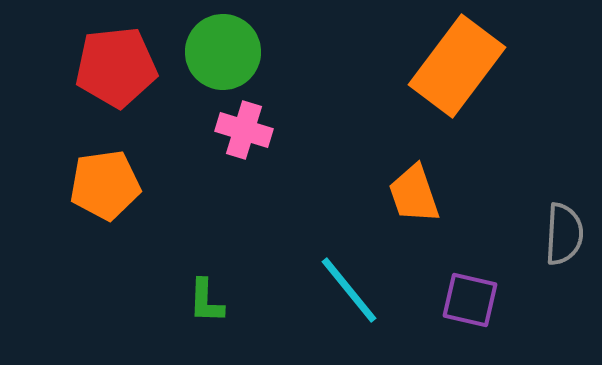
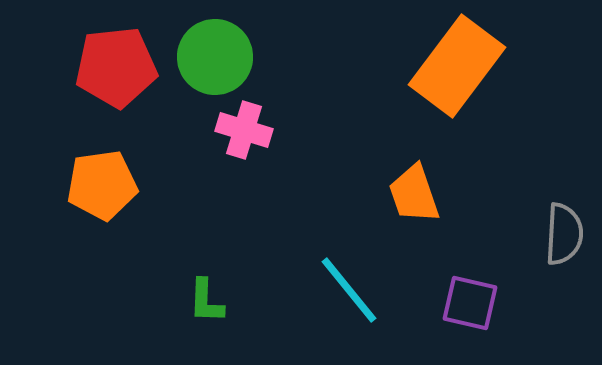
green circle: moved 8 px left, 5 px down
orange pentagon: moved 3 px left
purple square: moved 3 px down
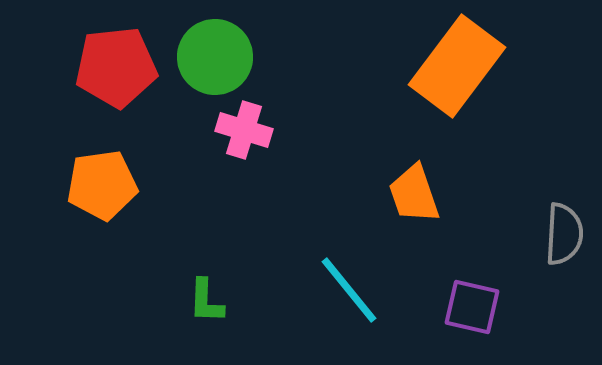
purple square: moved 2 px right, 4 px down
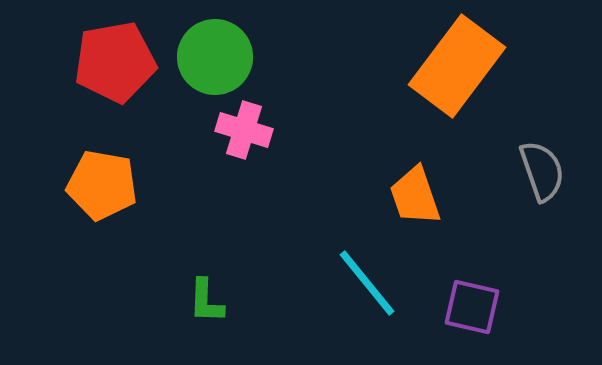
red pentagon: moved 1 px left, 5 px up; rotated 4 degrees counterclockwise
orange pentagon: rotated 18 degrees clockwise
orange trapezoid: moved 1 px right, 2 px down
gray semicircle: moved 22 px left, 63 px up; rotated 22 degrees counterclockwise
cyan line: moved 18 px right, 7 px up
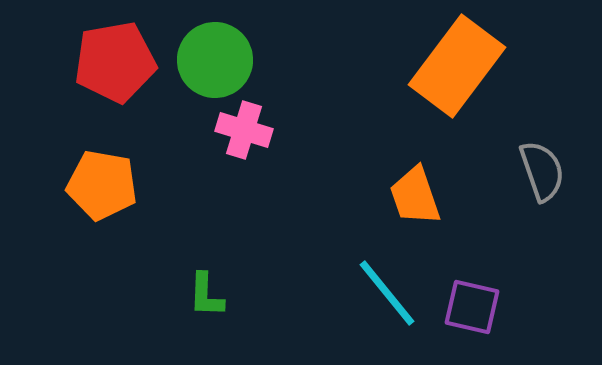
green circle: moved 3 px down
cyan line: moved 20 px right, 10 px down
green L-shape: moved 6 px up
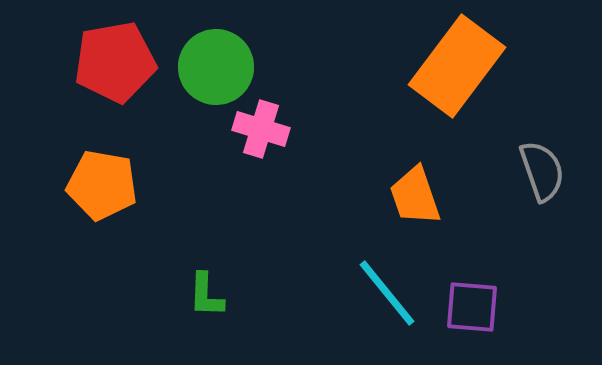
green circle: moved 1 px right, 7 px down
pink cross: moved 17 px right, 1 px up
purple square: rotated 8 degrees counterclockwise
